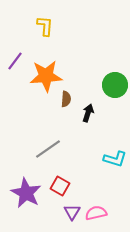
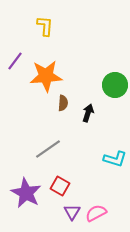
brown semicircle: moved 3 px left, 4 px down
pink semicircle: rotated 15 degrees counterclockwise
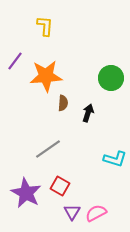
green circle: moved 4 px left, 7 px up
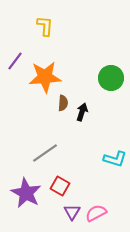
orange star: moved 1 px left, 1 px down
black arrow: moved 6 px left, 1 px up
gray line: moved 3 px left, 4 px down
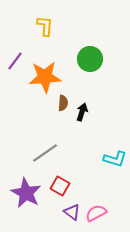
green circle: moved 21 px left, 19 px up
purple triangle: rotated 24 degrees counterclockwise
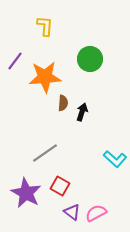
cyan L-shape: rotated 25 degrees clockwise
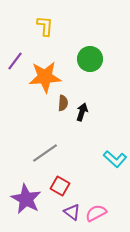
purple star: moved 6 px down
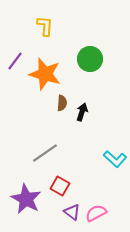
orange star: moved 3 px up; rotated 20 degrees clockwise
brown semicircle: moved 1 px left
